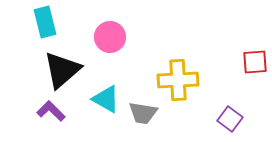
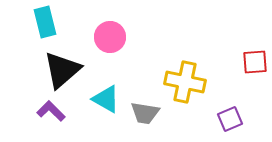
yellow cross: moved 7 px right, 2 px down; rotated 15 degrees clockwise
gray trapezoid: moved 2 px right
purple square: rotated 30 degrees clockwise
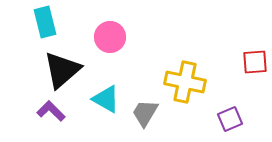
gray trapezoid: rotated 112 degrees clockwise
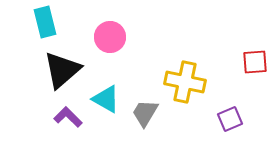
purple L-shape: moved 17 px right, 6 px down
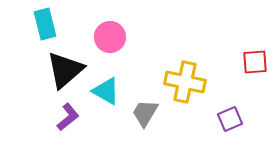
cyan rectangle: moved 2 px down
black triangle: moved 3 px right
cyan triangle: moved 8 px up
purple L-shape: rotated 96 degrees clockwise
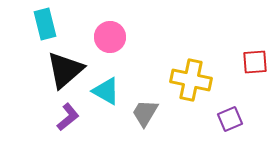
yellow cross: moved 6 px right, 2 px up
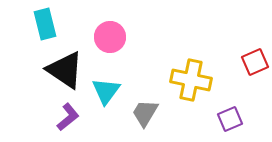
red square: rotated 20 degrees counterclockwise
black triangle: rotated 45 degrees counterclockwise
cyan triangle: rotated 36 degrees clockwise
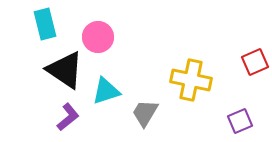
pink circle: moved 12 px left
cyan triangle: rotated 36 degrees clockwise
purple square: moved 10 px right, 2 px down
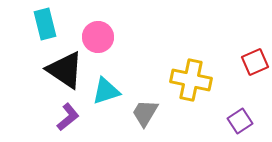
purple square: rotated 10 degrees counterclockwise
